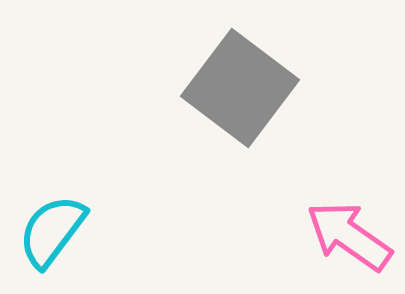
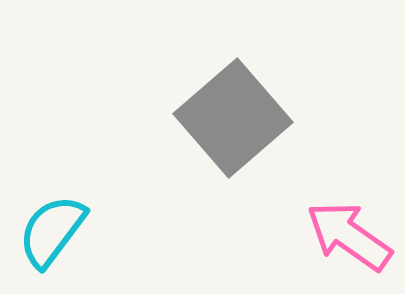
gray square: moved 7 px left, 30 px down; rotated 12 degrees clockwise
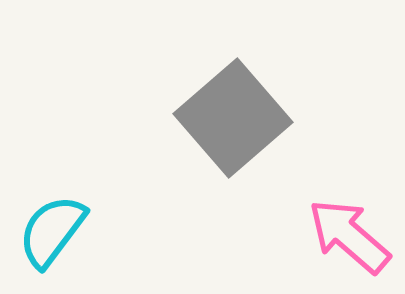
pink arrow: rotated 6 degrees clockwise
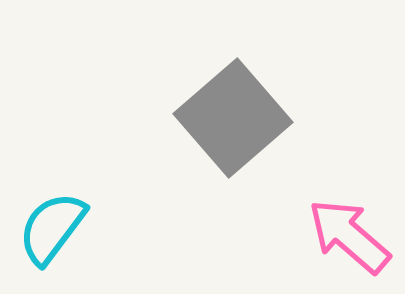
cyan semicircle: moved 3 px up
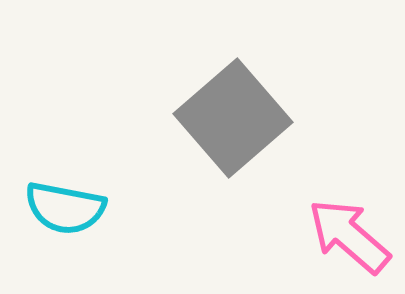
cyan semicircle: moved 13 px right, 20 px up; rotated 116 degrees counterclockwise
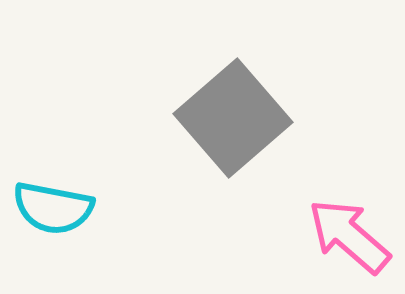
cyan semicircle: moved 12 px left
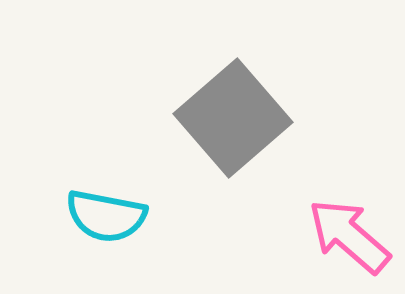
cyan semicircle: moved 53 px right, 8 px down
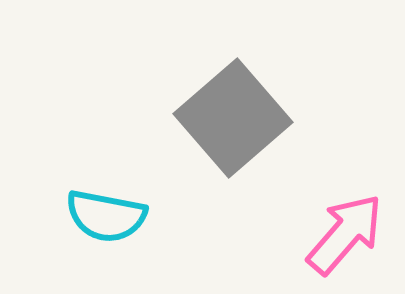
pink arrow: moved 4 px left, 2 px up; rotated 90 degrees clockwise
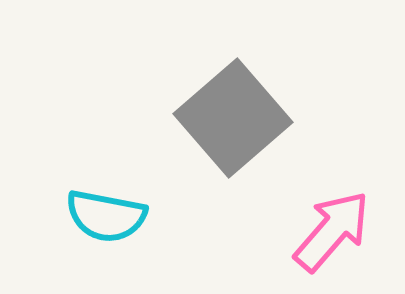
pink arrow: moved 13 px left, 3 px up
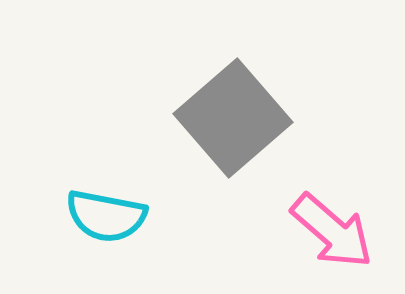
pink arrow: rotated 90 degrees clockwise
